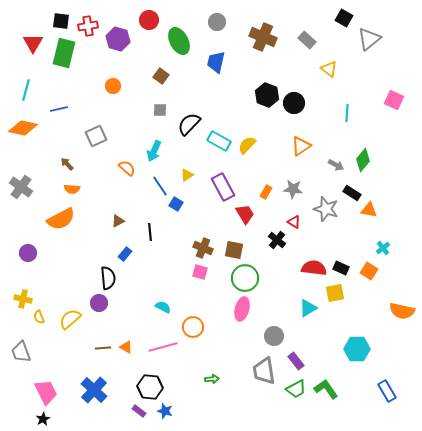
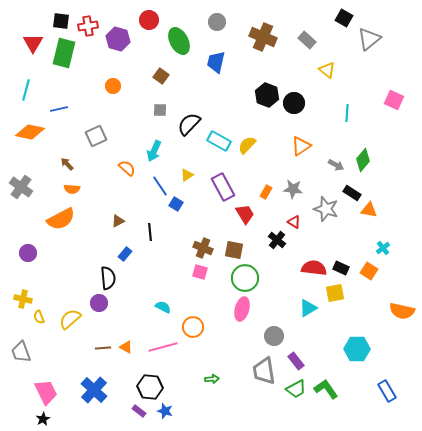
yellow triangle at (329, 69): moved 2 px left, 1 px down
orange diamond at (23, 128): moved 7 px right, 4 px down
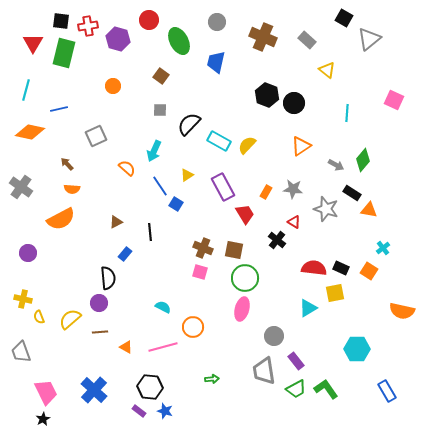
brown triangle at (118, 221): moved 2 px left, 1 px down
brown line at (103, 348): moved 3 px left, 16 px up
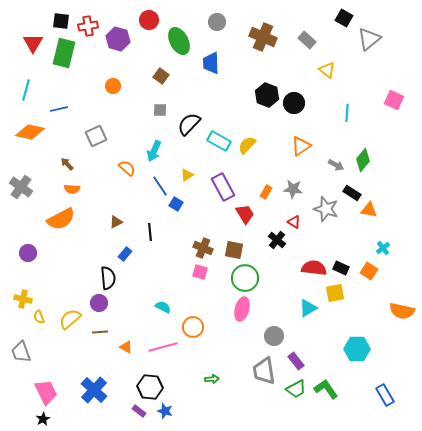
blue trapezoid at (216, 62): moved 5 px left, 1 px down; rotated 15 degrees counterclockwise
blue rectangle at (387, 391): moved 2 px left, 4 px down
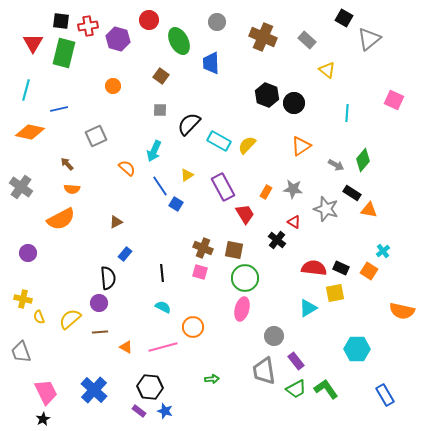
black line at (150, 232): moved 12 px right, 41 px down
cyan cross at (383, 248): moved 3 px down
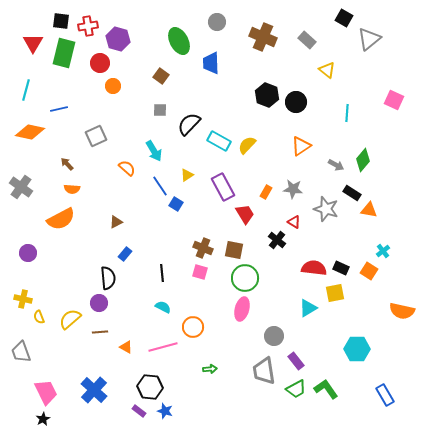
red circle at (149, 20): moved 49 px left, 43 px down
black circle at (294, 103): moved 2 px right, 1 px up
cyan arrow at (154, 151): rotated 55 degrees counterclockwise
green arrow at (212, 379): moved 2 px left, 10 px up
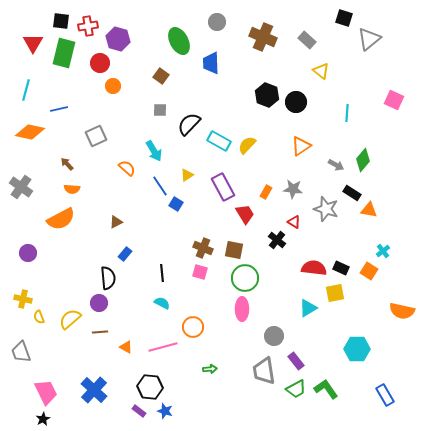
black square at (344, 18): rotated 12 degrees counterclockwise
yellow triangle at (327, 70): moved 6 px left, 1 px down
cyan semicircle at (163, 307): moved 1 px left, 4 px up
pink ellipse at (242, 309): rotated 15 degrees counterclockwise
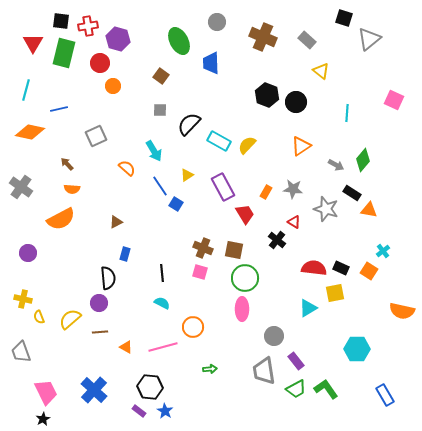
blue rectangle at (125, 254): rotated 24 degrees counterclockwise
blue star at (165, 411): rotated 14 degrees clockwise
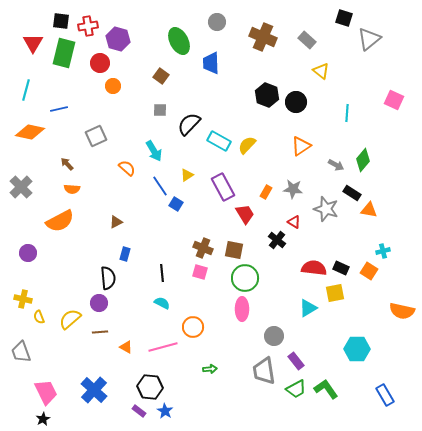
gray cross at (21, 187): rotated 10 degrees clockwise
orange semicircle at (61, 219): moved 1 px left, 2 px down
cyan cross at (383, 251): rotated 24 degrees clockwise
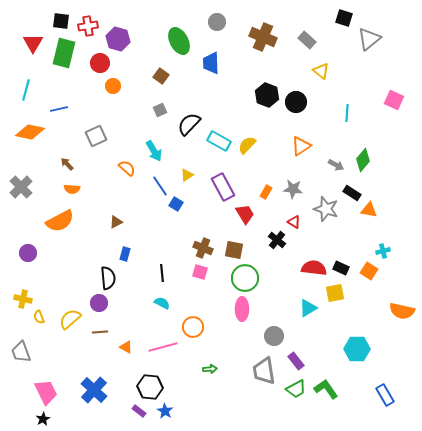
gray square at (160, 110): rotated 24 degrees counterclockwise
